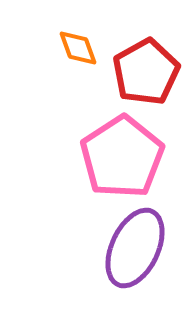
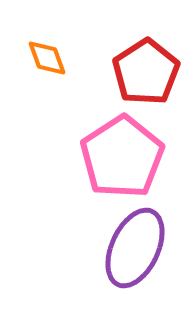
orange diamond: moved 31 px left, 10 px down
red pentagon: rotated 4 degrees counterclockwise
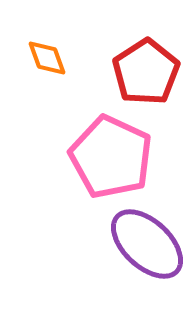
pink pentagon: moved 11 px left; rotated 14 degrees counterclockwise
purple ellipse: moved 12 px right, 4 px up; rotated 72 degrees counterclockwise
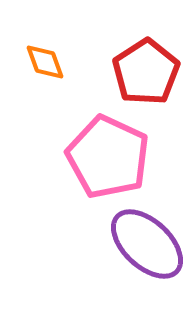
orange diamond: moved 2 px left, 4 px down
pink pentagon: moved 3 px left
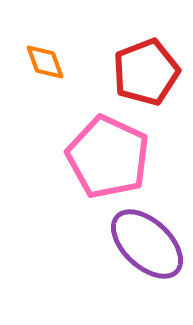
red pentagon: rotated 12 degrees clockwise
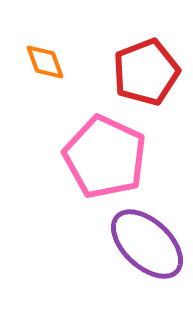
pink pentagon: moved 3 px left
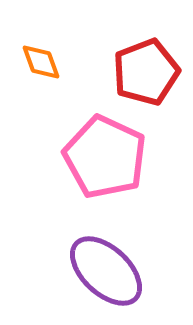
orange diamond: moved 4 px left
purple ellipse: moved 41 px left, 27 px down
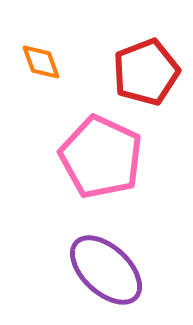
pink pentagon: moved 4 px left
purple ellipse: moved 1 px up
